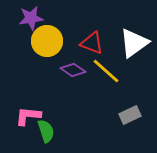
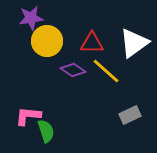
red triangle: rotated 20 degrees counterclockwise
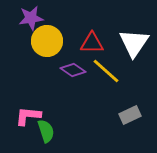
white triangle: rotated 20 degrees counterclockwise
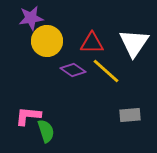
gray rectangle: rotated 20 degrees clockwise
